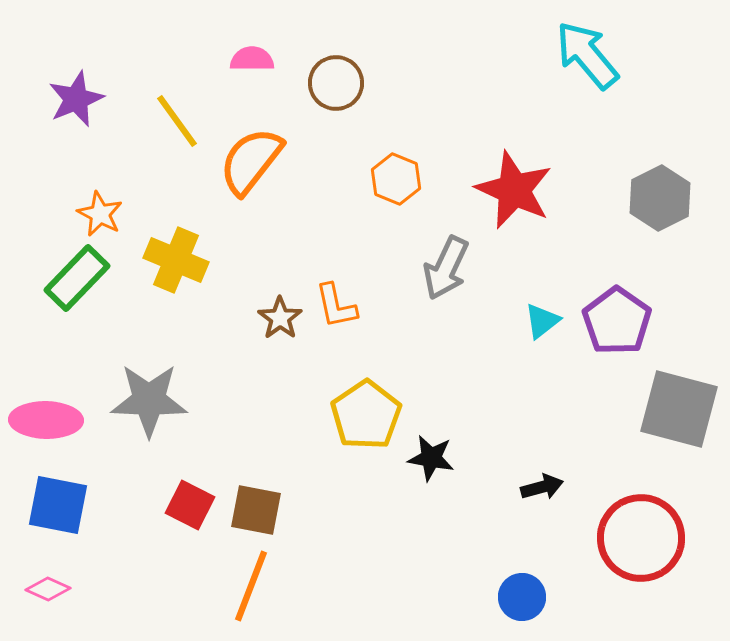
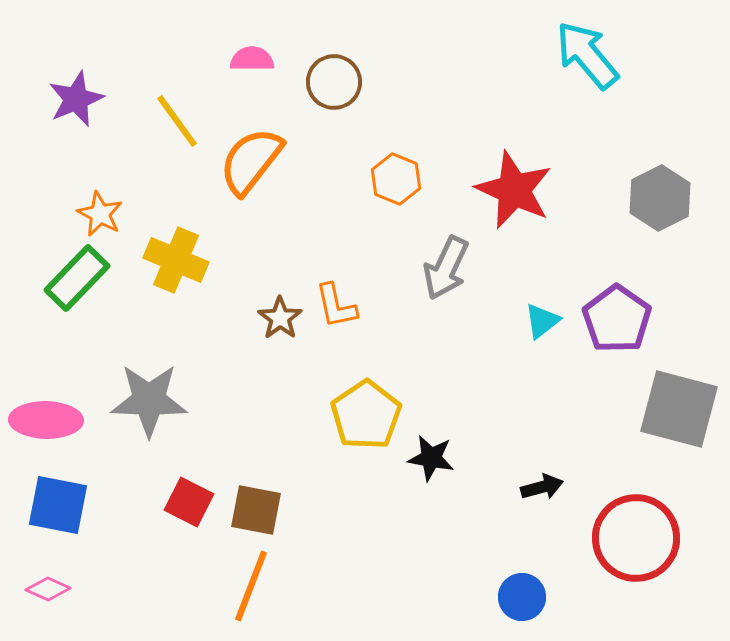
brown circle: moved 2 px left, 1 px up
purple pentagon: moved 2 px up
red square: moved 1 px left, 3 px up
red circle: moved 5 px left
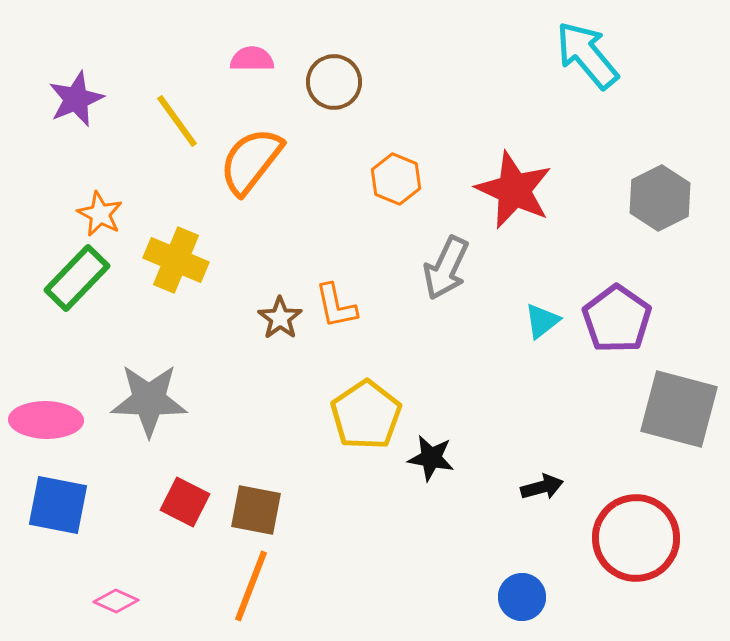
red square: moved 4 px left
pink diamond: moved 68 px right, 12 px down
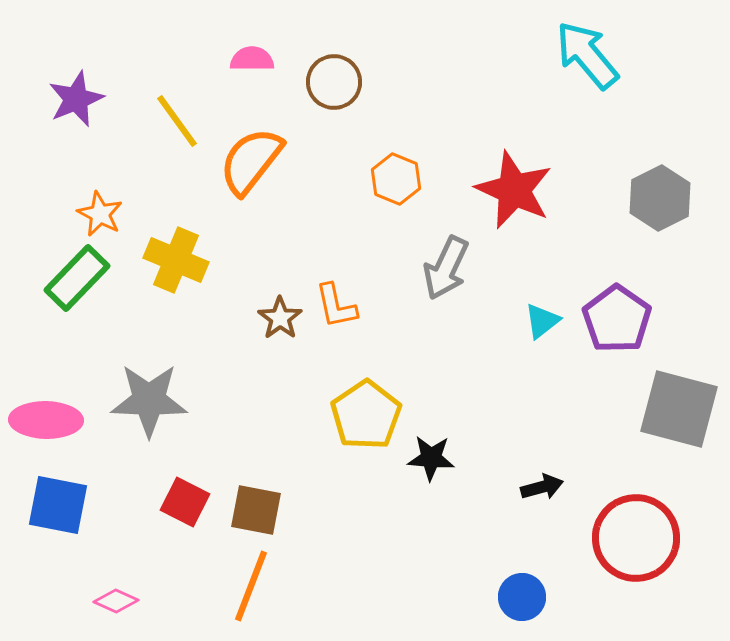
black star: rotated 6 degrees counterclockwise
